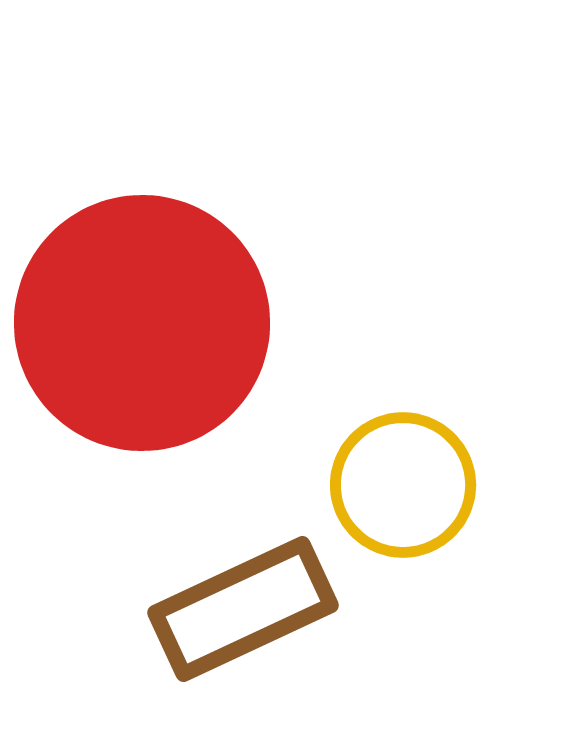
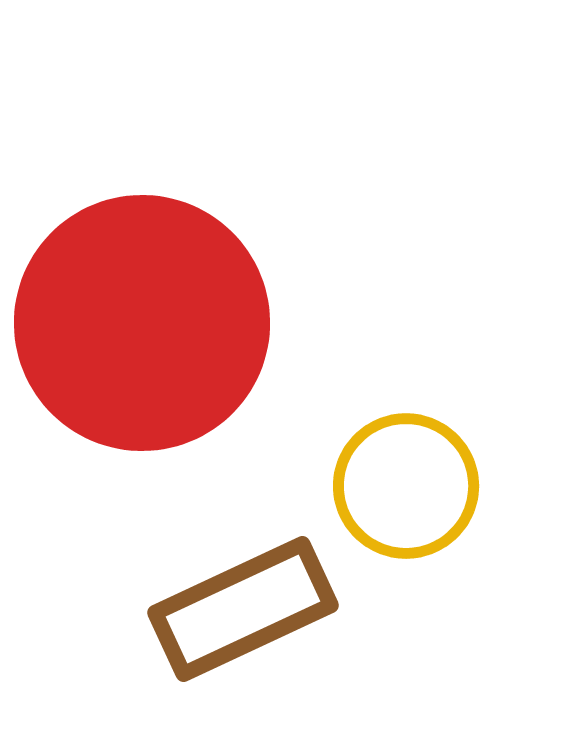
yellow circle: moved 3 px right, 1 px down
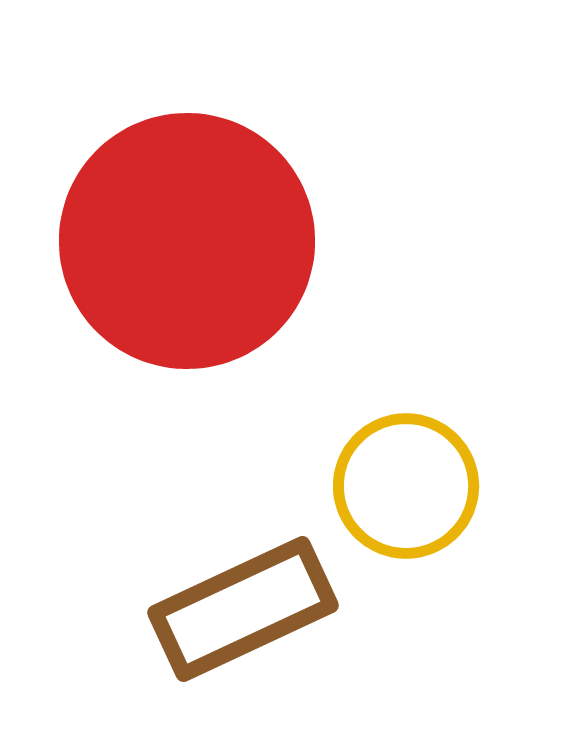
red circle: moved 45 px right, 82 px up
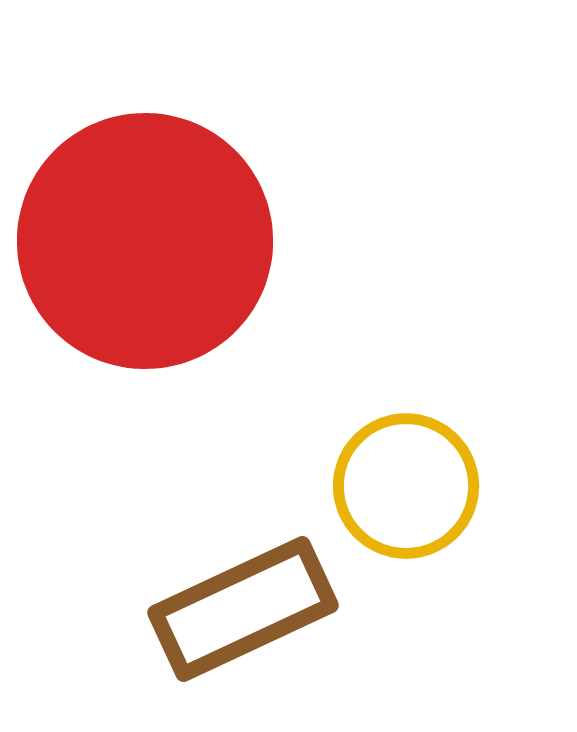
red circle: moved 42 px left
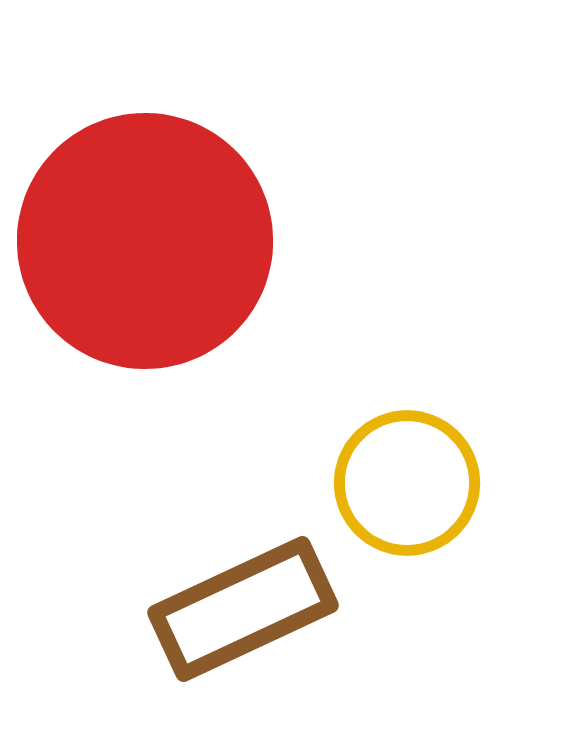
yellow circle: moved 1 px right, 3 px up
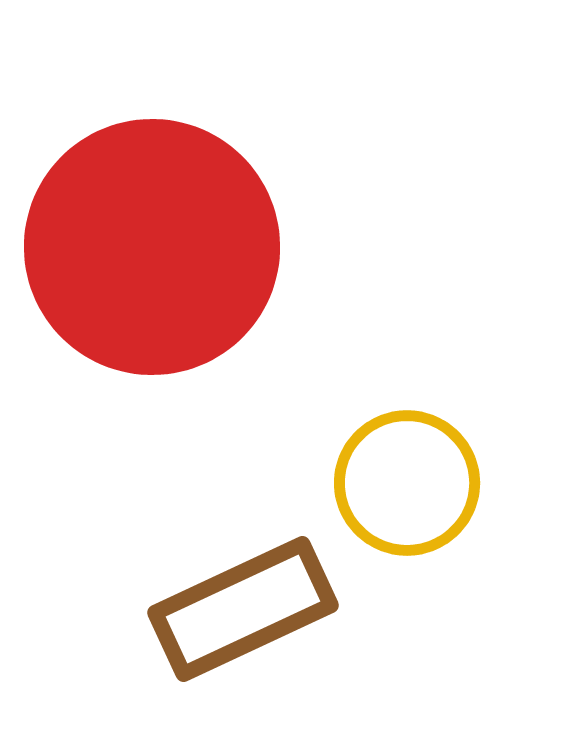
red circle: moved 7 px right, 6 px down
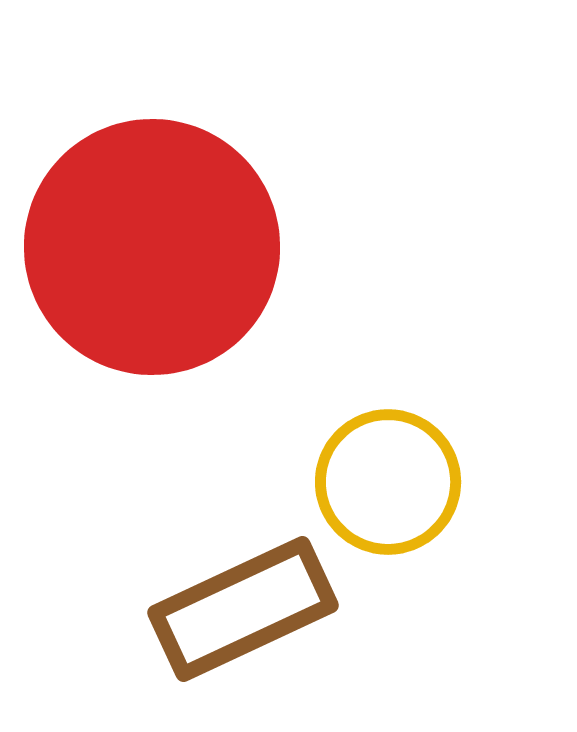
yellow circle: moved 19 px left, 1 px up
